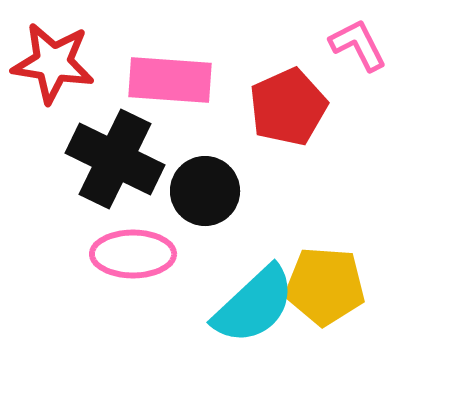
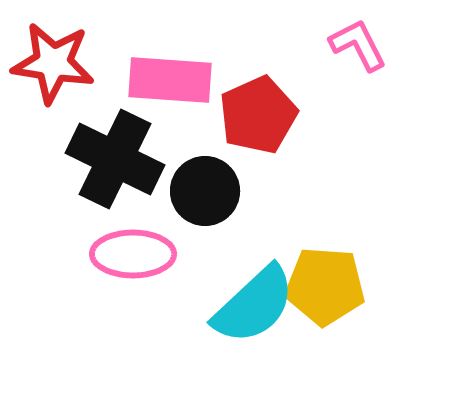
red pentagon: moved 30 px left, 8 px down
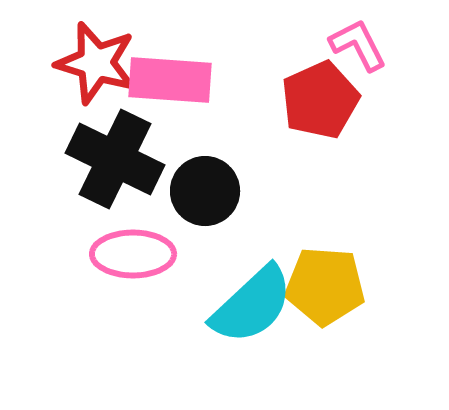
red star: moved 43 px right; rotated 8 degrees clockwise
red pentagon: moved 62 px right, 15 px up
cyan semicircle: moved 2 px left
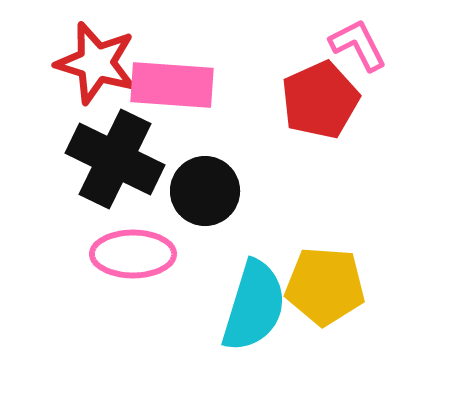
pink rectangle: moved 2 px right, 5 px down
cyan semicircle: moved 2 px right, 1 px down; rotated 30 degrees counterclockwise
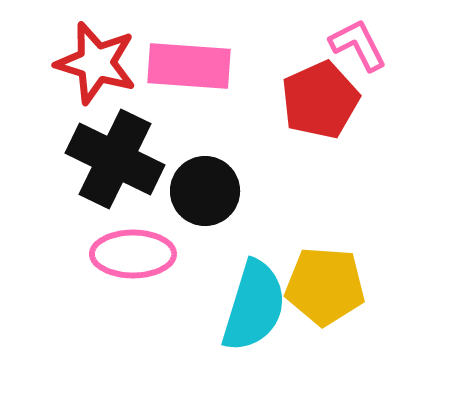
pink rectangle: moved 17 px right, 19 px up
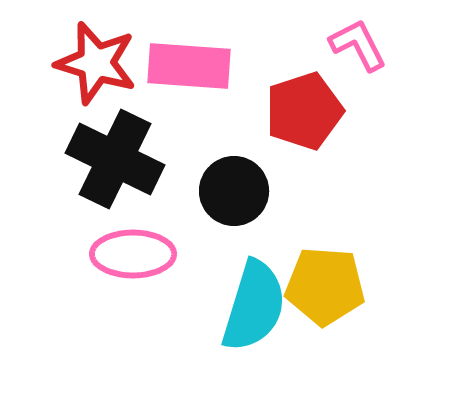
red pentagon: moved 16 px left, 11 px down; rotated 6 degrees clockwise
black circle: moved 29 px right
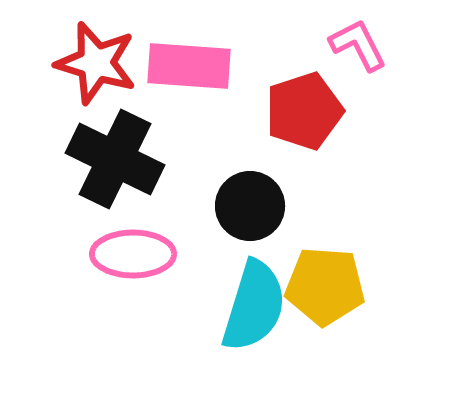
black circle: moved 16 px right, 15 px down
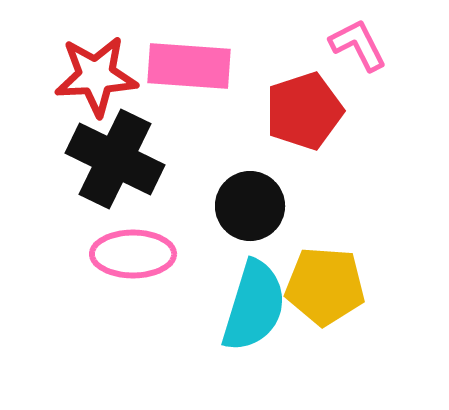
red star: moved 13 px down; rotated 20 degrees counterclockwise
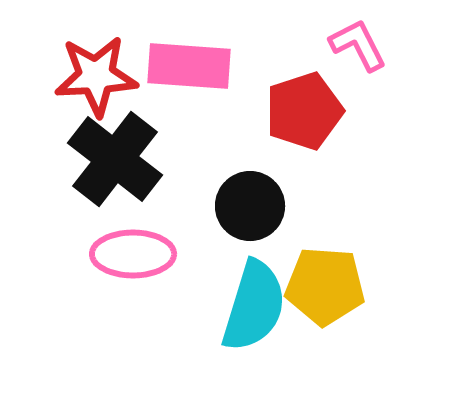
black cross: rotated 12 degrees clockwise
